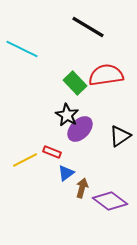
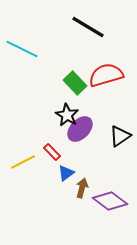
red semicircle: rotated 8 degrees counterclockwise
red rectangle: rotated 24 degrees clockwise
yellow line: moved 2 px left, 2 px down
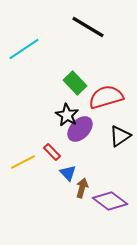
cyan line: moved 2 px right; rotated 60 degrees counterclockwise
red semicircle: moved 22 px down
blue triangle: moved 2 px right; rotated 36 degrees counterclockwise
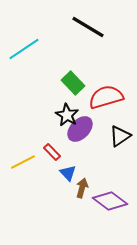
green rectangle: moved 2 px left
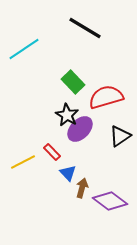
black line: moved 3 px left, 1 px down
green rectangle: moved 1 px up
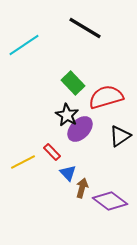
cyan line: moved 4 px up
green rectangle: moved 1 px down
